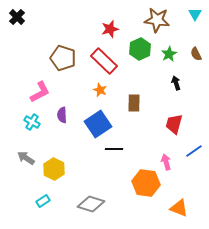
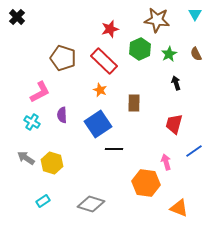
yellow hexagon: moved 2 px left, 6 px up; rotated 10 degrees counterclockwise
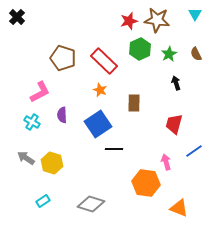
red star: moved 19 px right, 8 px up
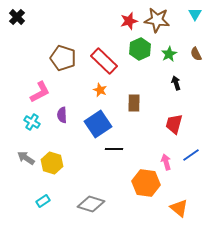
blue line: moved 3 px left, 4 px down
orange triangle: rotated 18 degrees clockwise
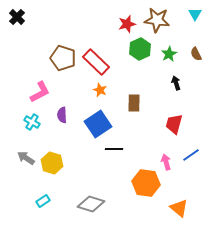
red star: moved 2 px left, 3 px down
red rectangle: moved 8 px left, 1 px down
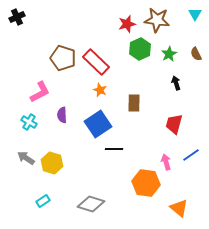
black cross: rotated 21 degrees clockwise
cyan cross: moved 3 px left
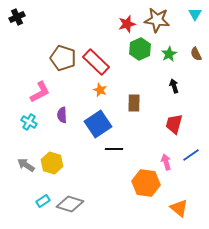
black arrow: moved 2 px left, 3 px down
gray arrow: moved 7 px down
gray diamond: moved 21 px left
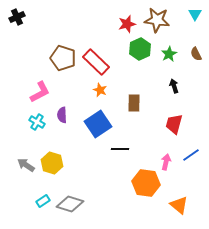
cyan cross: moved 8 px right
black line: moved 6 px right
pink arrow: rotated 28 degrees clockwise
orange triangle: moved 3 px up
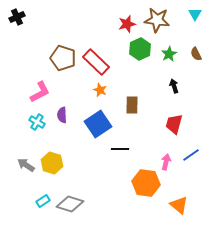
brown rectangle: moved 2 px left, 2 px down
